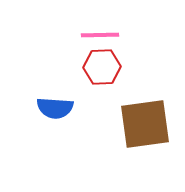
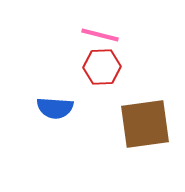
pink line: rotated 15 degrees clockwise
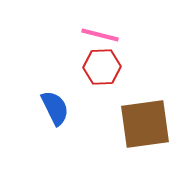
blue semicircle: rotated 120 degrees counterclockwise
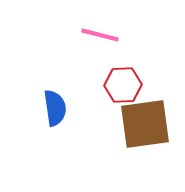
red hexagon: moved 21 px right, 18 px down
blue semicircle: rotated 18 degrees clockwise
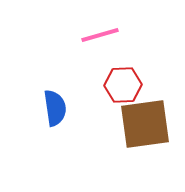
pink line: rotated 30 degrees counterclockwise
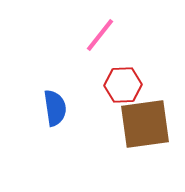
pink line: rotated 36 degrees counterclockwise
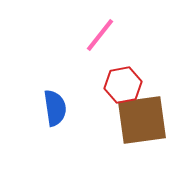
red hexagon: rotated 9 degrees counterclockwise
brown square: moved 3 px left, 4 px up
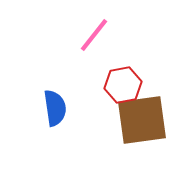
pink line: moved 6 px left
